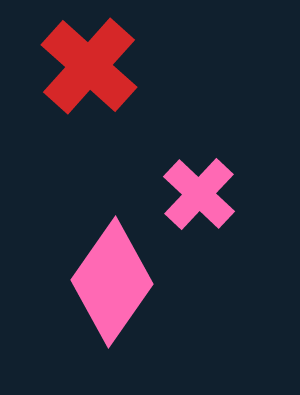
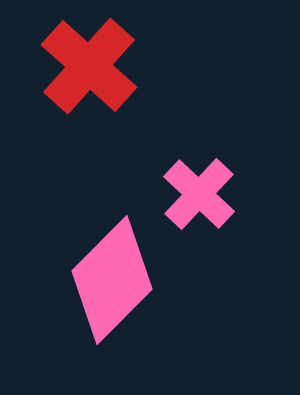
pink diamond: moved 2 px up; rotated 10 degrees clockwise
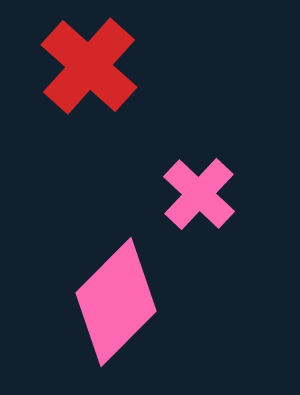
pink diamond: moved 4 px right, 22 px down
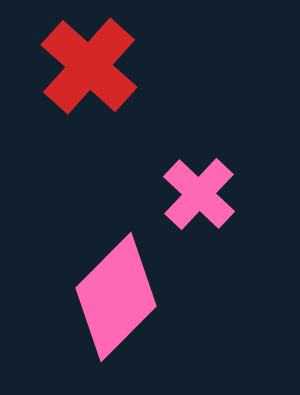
pink diamond: moved 5 px up
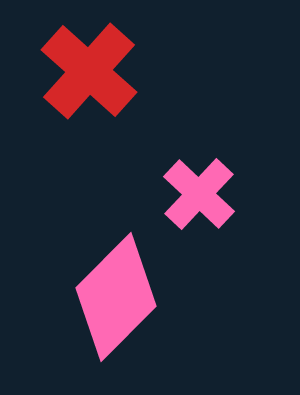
red cross: moved 5 px down
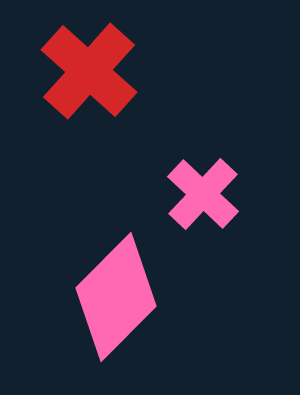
pink cross: moved 4 px right
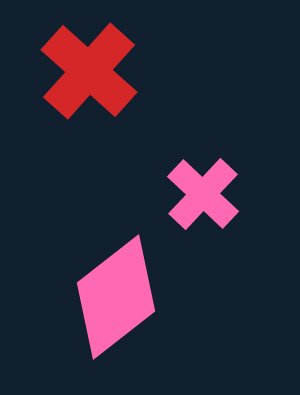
pink diamond: rotated 7 degrees clockwise
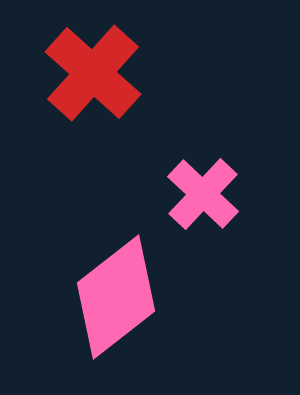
red cross: moved 4 px right, 2 px down
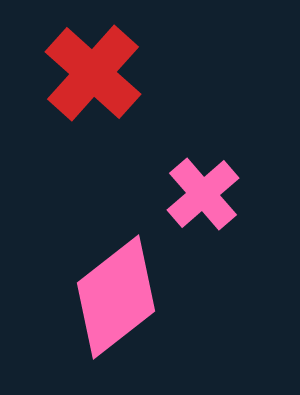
pink cross: rotated 6 degrees clockwise
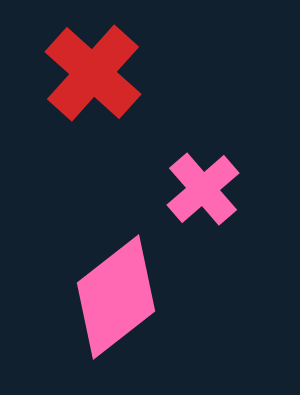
pink cross: moved 5 px up
